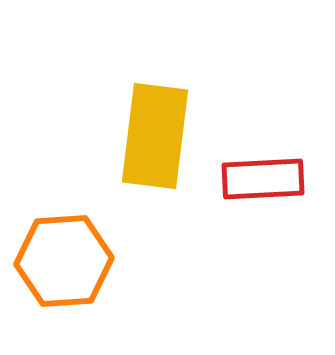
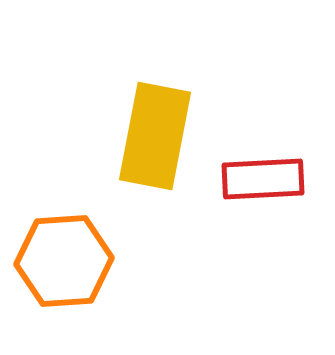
yellow rectangle: rotated 4 degrees clockwise
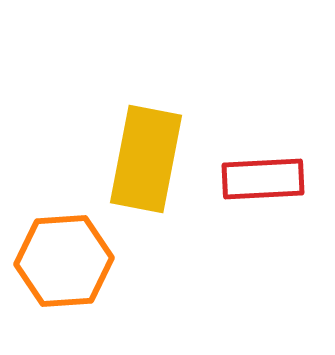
yellow rectangle: moved 9 px left, 23 px down
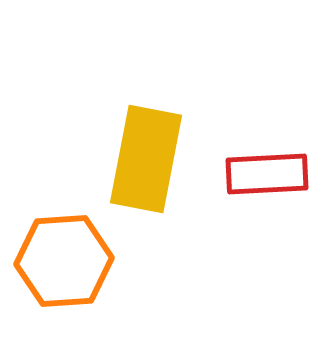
red rectangle: moved 4 px right, 5 px up
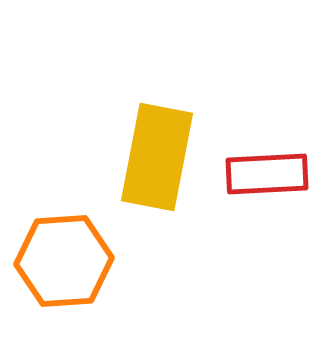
yellow rectangle: moved 11 px right, 2 px up
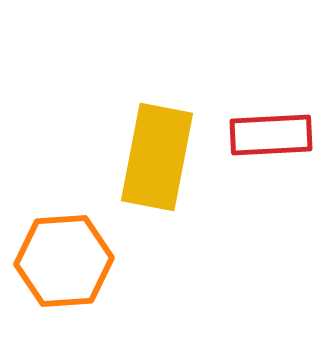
red rectangle: moved 4 px right, 39 px up
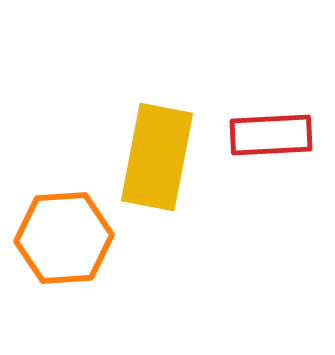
orange hexagon: moved 23 px up
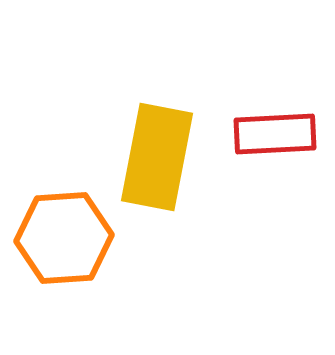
red rectangle: moved 4 px right, 1 px up
